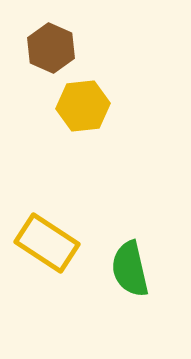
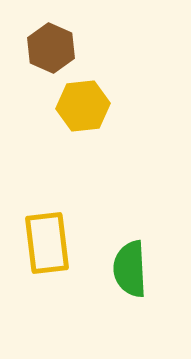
yellow rectangle: rotated 50 degrees clockwise
green semicircle: rotated 10 degrees clockwise
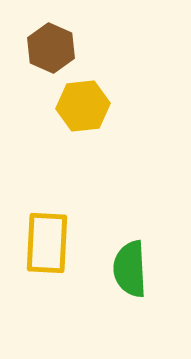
yellow rectangle: rotated 10 degrees clockwise
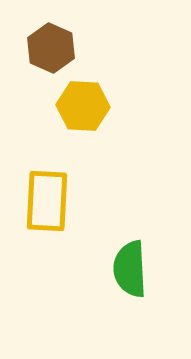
yellow hexagon: rotated 9 degrees clockwise
yellow rectangle: moved 42 px up
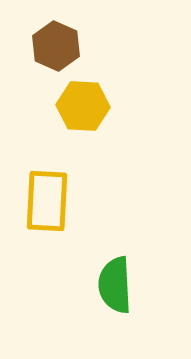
brown hexagon: moved 5 px right, 2 px up
green semicircle: moved 15 px left, 16 px down
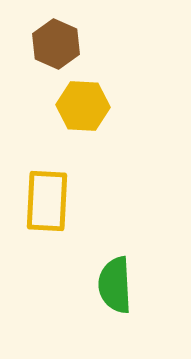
brown hexagon: moved 2 px up
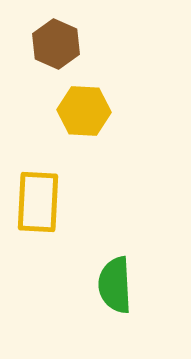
yellow hexagon: moved 1 px right, 5 px down
yellow rectangle: moved 9 px left, 1 px down
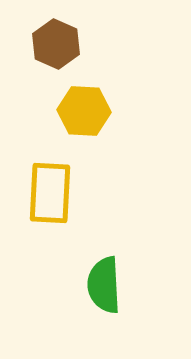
yellow rectangle: moved 12 px right, 9 px up
green semicircle: moved 11 px left
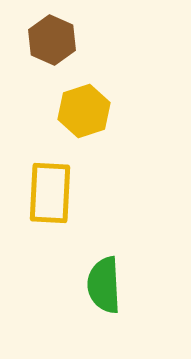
brown hexagon: moved 4 px left, 4 px up
yellow hexagon: rotated 21 degrees counterclockwise
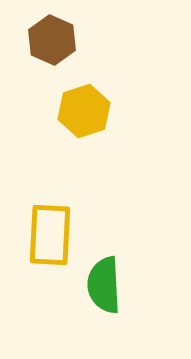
yellow rectangle: moved 42 px down
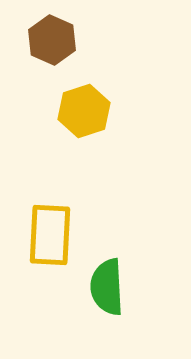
green semicircle: moved 3 px right, 2 px down
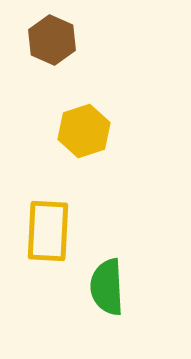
yellow hexagon: moved 20 px down
yellow rectangle: moved 2 px left, 4 px up
